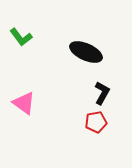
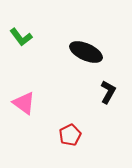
black L-shape: moved 6 px right, 1 px up
red pentagon: moved 26 px left, 13 px down; rotated 15 degrees counterclockwise
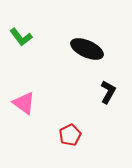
black ellipse: moved 1 px right, 3 px up
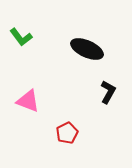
pink triangle: moved 4 px right, 2 px up; rotated 15 degrees counterclockwise
red pentagon: moved 3 px left, 2 px up
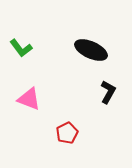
green L-shape: moved 11 px down
black ellipse: moved 4 px right, 1 px down
pink triangle: moved 1 px right, 2 px up
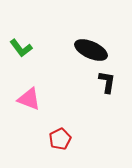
black L-shape: moved 1 px left, 10 px up; rotated 20 degrees counterclockwise
red pentagon: moved 7 px left, 6 px down
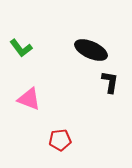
black L-shape: moved 3 px right
red pentagon: moved 1 px down; rotated 20 degrees clockwise
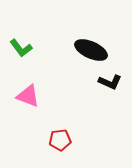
black L-shape: rotated 105 degrees clockwise
pink triangle: moved 1 px left, 3 px up
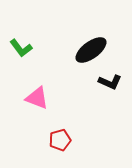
black ellipse: rotated 60 degrees counterclockwise
pink triangle: moved 9 px right, 2 px down
red pentagon: rotated 10 degrees counterclockwise
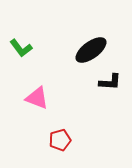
black L-shape: rotated 20 degrees counterclockwise
